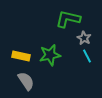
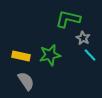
gray star: moved 1 px left
cyan line: moved 3 px right, 1 px up; rotated 16 degrees counterclockwise
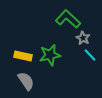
green L-shape: rotated 30 degrees clockwise
yellow rectangle: moved 2 px right
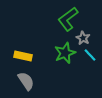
green L-shape: rotated 80 degrees counterclockwise
green star: moved 15 px right, 2 px up; rotated 10 degrees counterclockwise
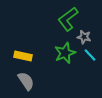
gray star: moved 1 px right, 1 px up; rotated 16 degrees counterclockwise
